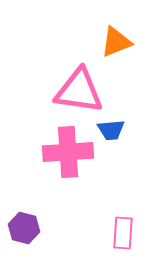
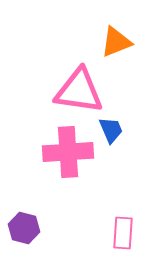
blue trapezoid: rotated 108 degrees counterclockwise
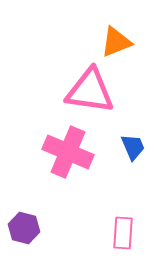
pink triangle: moved 11 px right
blue trapezoid: moved 22 px right, 17 px down
pink cross: rotated 27 degrees clockwise
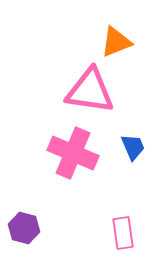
pink cross: moved 5 px right, 1 px down
pink rectangle: rotated 12 degrees counterclockwise
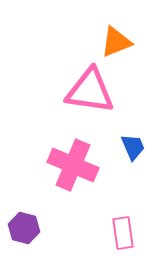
pink cross: moved 12 px down
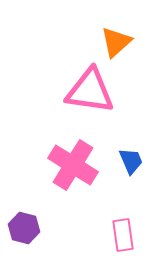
orange triangle: rotated 20 degrees counterclockwise
blue trapezoid: moved 2 px left, 14 px down
pink cross: rotated 9 degrees clockwise
pink rectangle: moved 2 px down
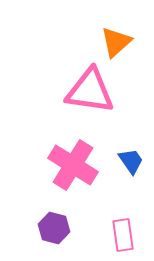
blue trapezoid: rotated 12 degrees counterclockwise
purple hexagon: moved 30 px right
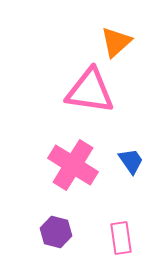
purple hexagon: moved 2 px right, 4 px down
pink rectangle: moved 2 px left, 3 px down
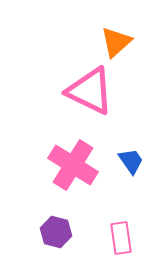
pink triangle: rotated 18 degrees clockwise
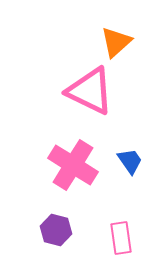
blue trapezoid: moved 1 px left
purple hexagon: moved 2 px up
